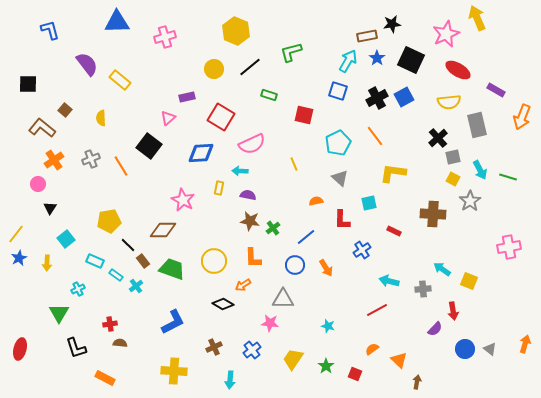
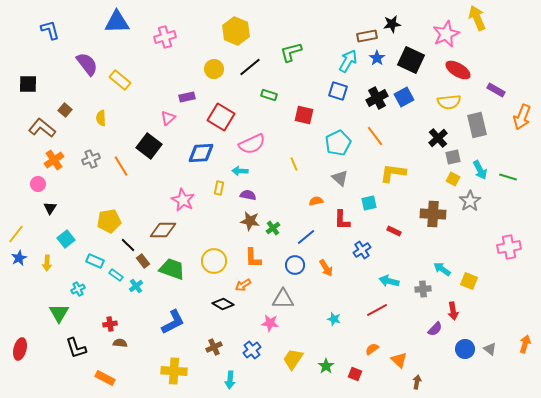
cyan star at (328, 326): moved 6 px right, 7 px up
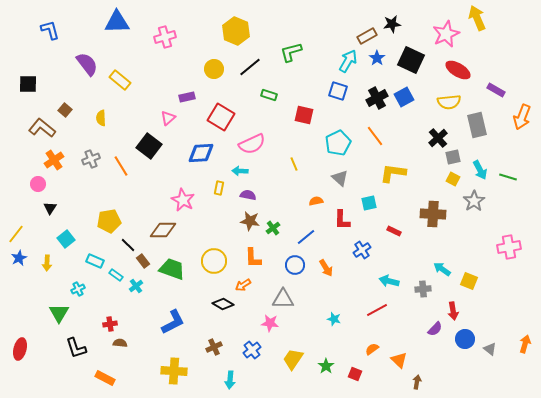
brown rectangle at (367, 36): rotated 18 degrees counterclockwise
gray star at (470, 201): moved 4 px right
blue circle at (465, 349): moved 10 px up
